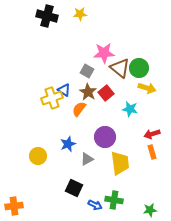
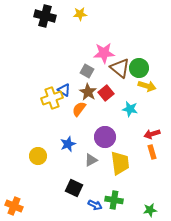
black cross: moved 2 px left
yellow arrow: moved 2 px up
gray triangle: moved 4 px right, 1 px down
orange cross: rotated 30 degrees clockwise
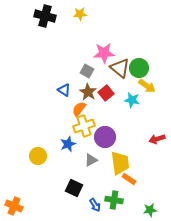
yellow arrow: rotated 18 degrees clockwise
yellow cross: moved 32 px right, 28 px down
cyan star: moved 2 px right, 9 px up
red arrow: moved 5 px right, 5 px down
orange rectangle: moved 23 px left, 27 px down; rotated 40 degrees counterclockwise
blue arrow: rotated 32 degrees clockwise
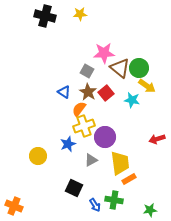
blue triangle: moved 2 px down
orange rectangle: rotated 64 degrees counterclockwise
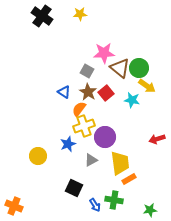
black cross: moved 3 px left; rotated 20 degrees clockwise
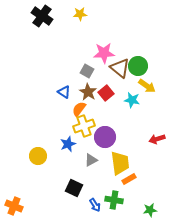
green circle: moved 1 px left, 2 px up
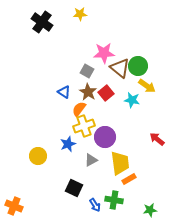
black cross: moved 6 px down
red arrow: rotated 56 degrees clockwise
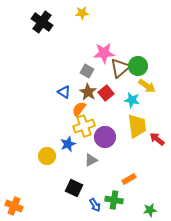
yellow star: moved 2 px right, 1 px up
brown triangle: rotated 40 degrees clockwise
yellow circle: moved 9 px right
yellow trapezoid: moved 17 px right, 37 px up
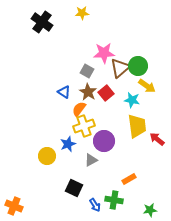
purple circle: moved 1 px left, 4 px down
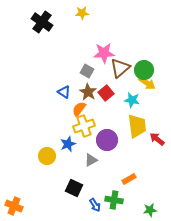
green circle: moved 6 px right, 4 px down
yellow arrow: moved 3 px up
purple circle: moved 3 px right, 1 px up
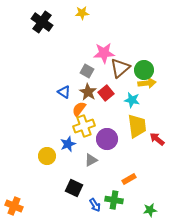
yellow arrow: rotated 42 degrees counterclockwise
purple circle: moved 1 px up
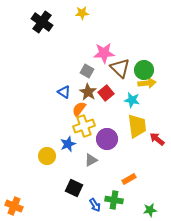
brown triangle: rotated 35 degrees counterclockwise
